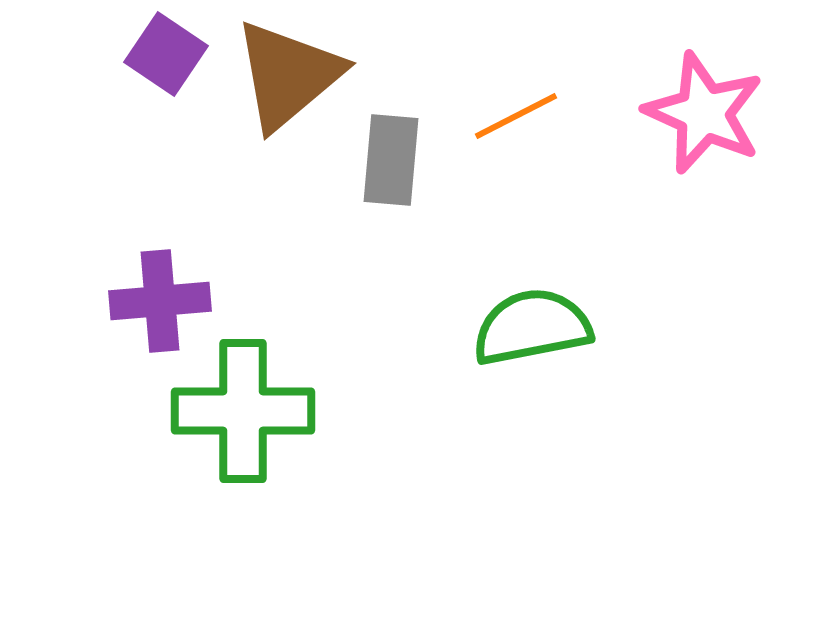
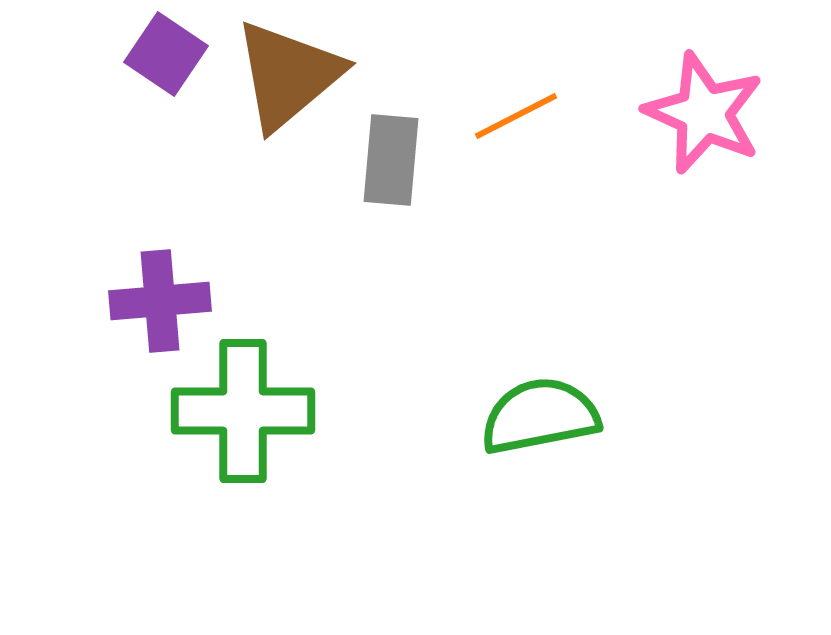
green semicircle: moved 8 px right, 89 px down
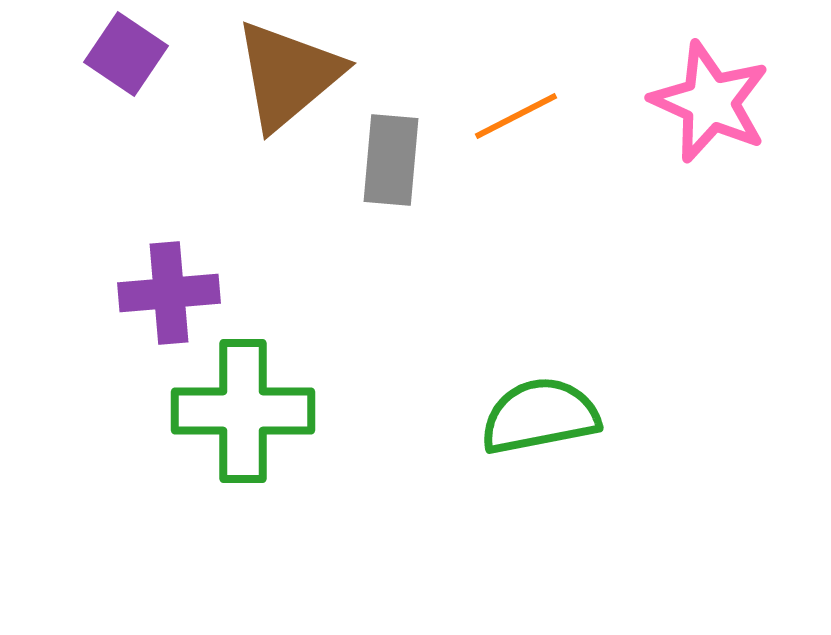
purple square: moved 40 px left
pink star: moved 6 px right, 11 px up
purple cross: moved 9 px right, 8 px up
